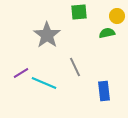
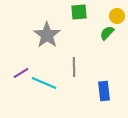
green semicircle: rotated 35 degrees counterclockwise
gray line: moved 1 px left; rotated 24 degrees clockwise
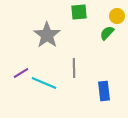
gray line: moved 1 px down
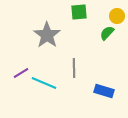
blue rectangle: rotated 66 degrees counterclockwise
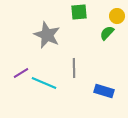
gray star: rotated 12 degrees counterclockwise
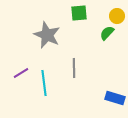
green square: moved 1 px down
cyan line: rotated 60 degrees clockwise
blue rectangle: moved 11 px right, 7 px down
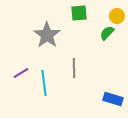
gray star: rotated 12 degrees clockwise
blue rectangle: moved 2 px left, 1 px down
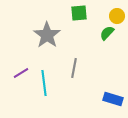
gray line: rotated 12 degrees clockwise
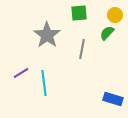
yellow circle: moved 2 px left, 1 px up
gray line: moved 8 px right, 19 px up
